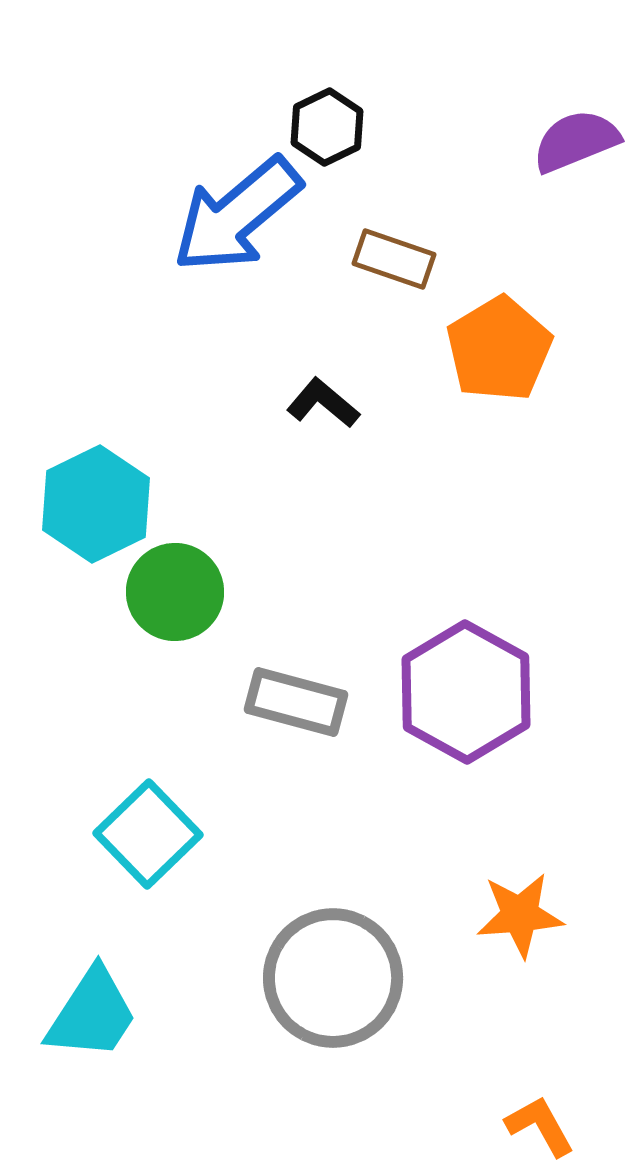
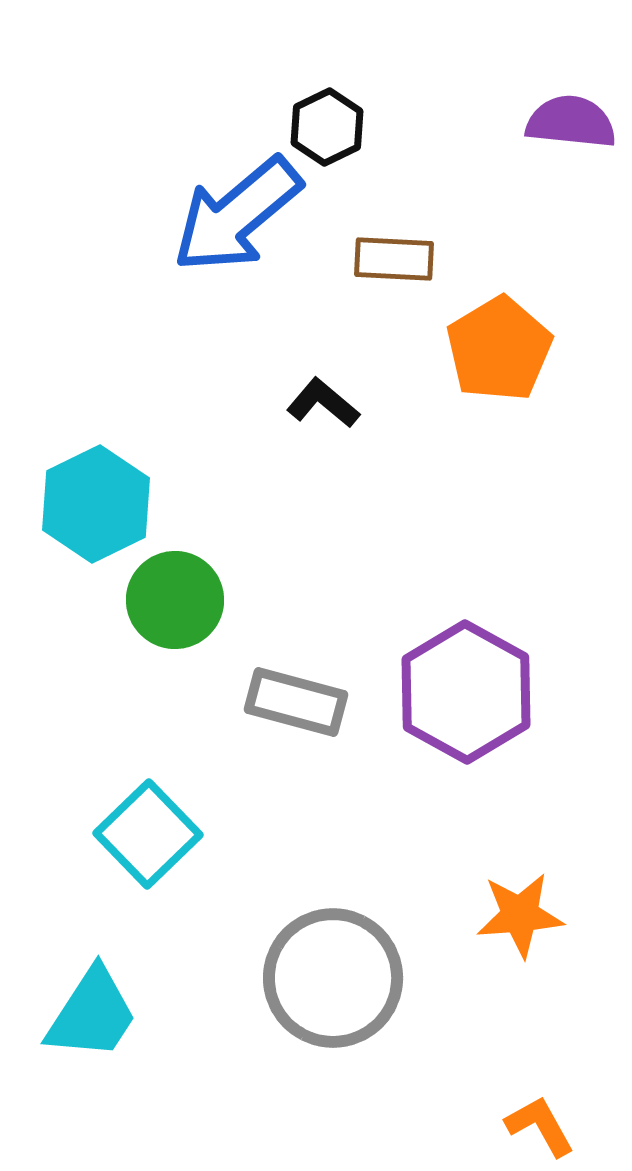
purple semicircle: moved 5 px left, 19 px up; rotated 28 degrees clockwise
brown rectangle: rotated 16 degrees counterclockwise
green circle: moved 8 px down
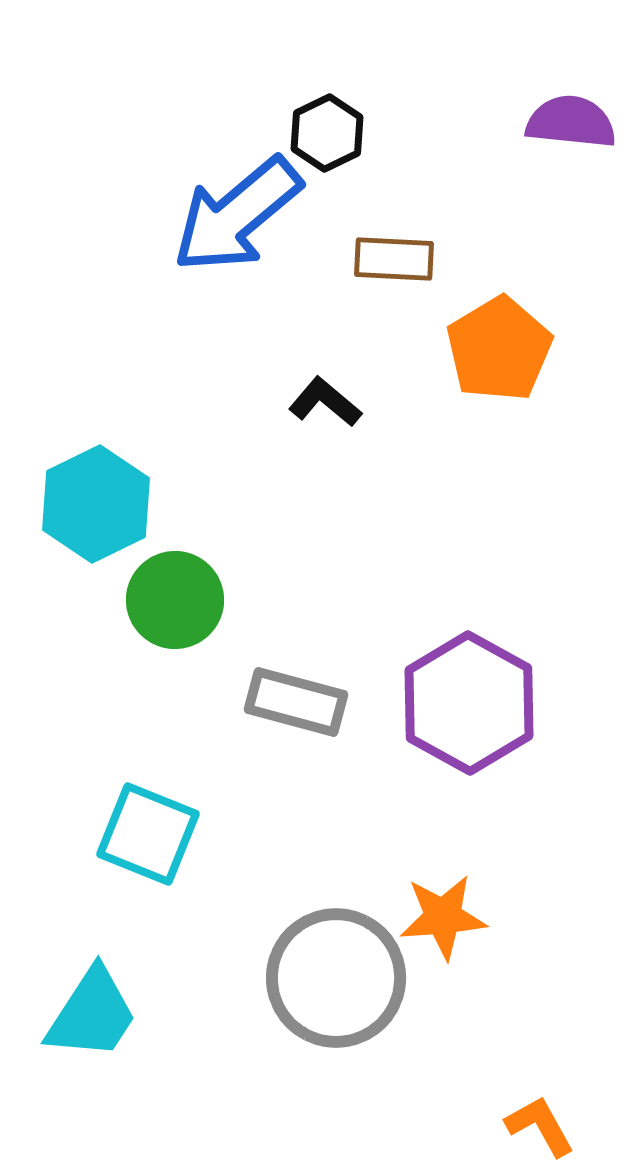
black hexagon: moved 6 px down
black L-shape: moved 2 px right, 1 px up
purple hexagon: moved 3 px right, 11 px down
cyan square: rotated 24 degrees counterclockwise
orange star: moved 77 px left, 2 px down
gray circle: moved 3 px right
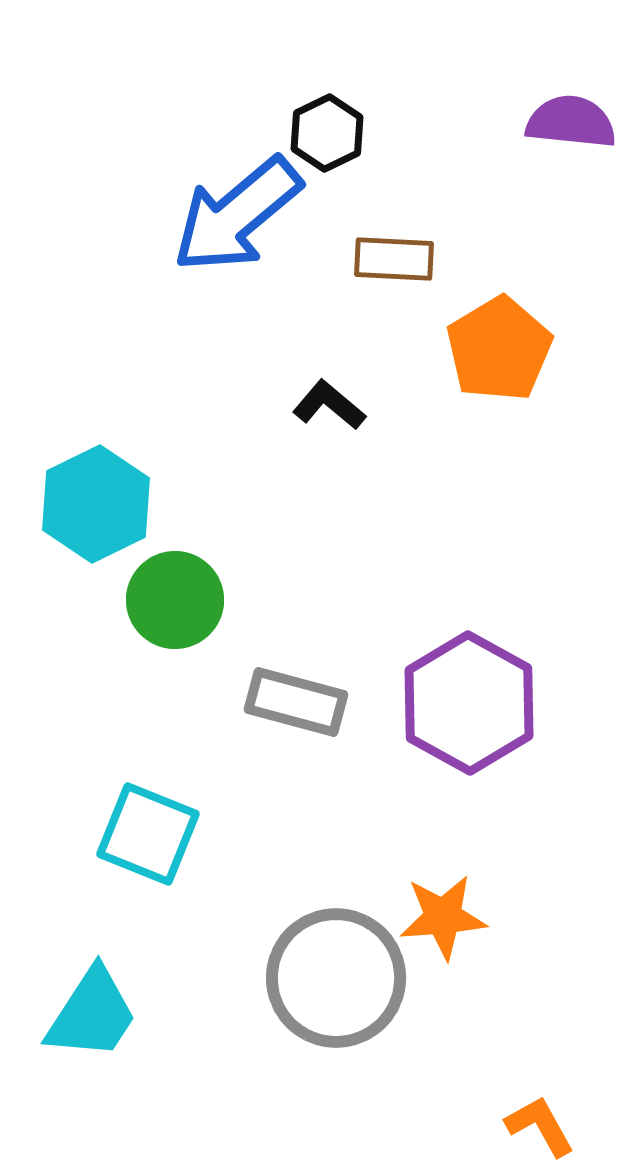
black L-shape: moved 4 px right, 3 px down
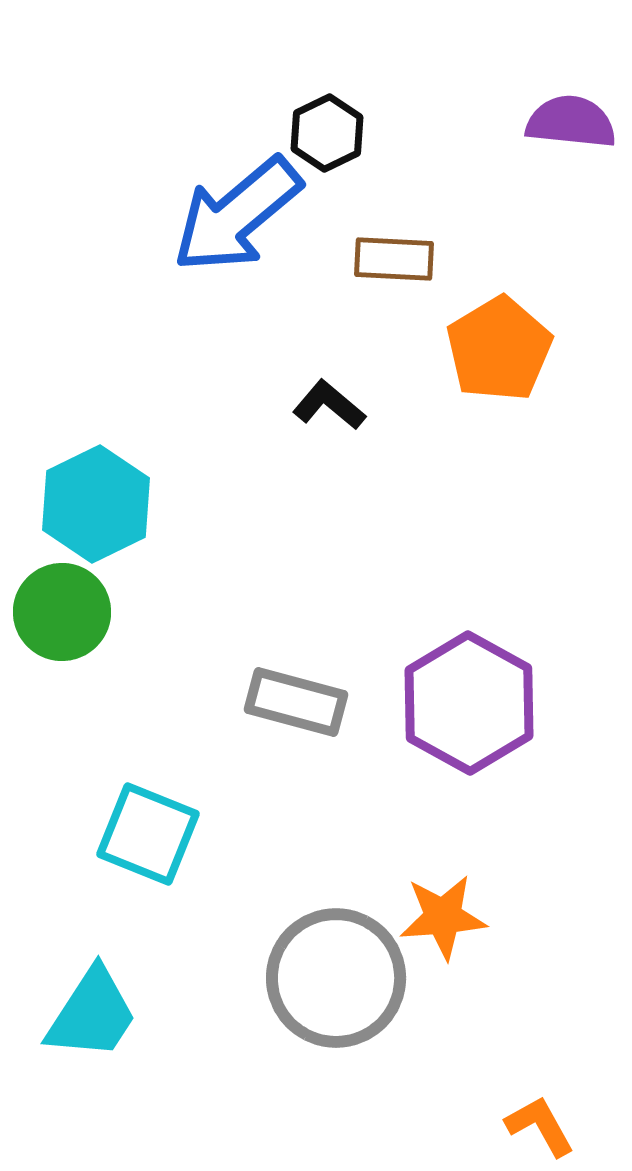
green circle: moved 113 px left, 12 px down
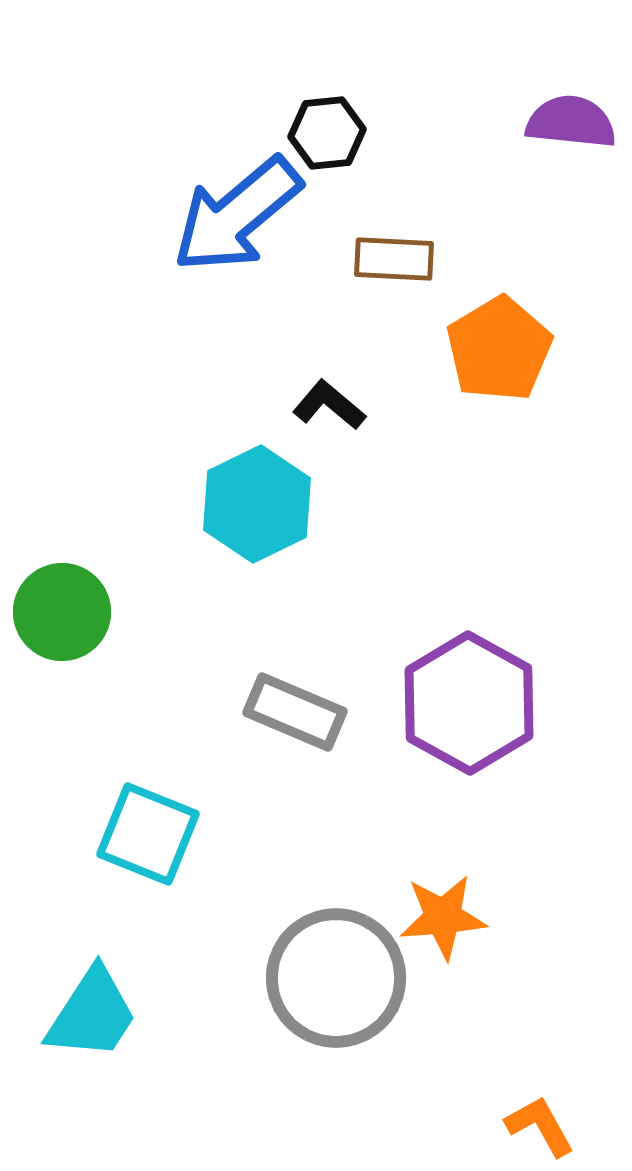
black hexagon: rotated 20 degrees clockwise
cyan hexagon: moved 161 px right
gray rectangle: moved 1 px left, 10 px down; rotated 8 degrees clockwise
